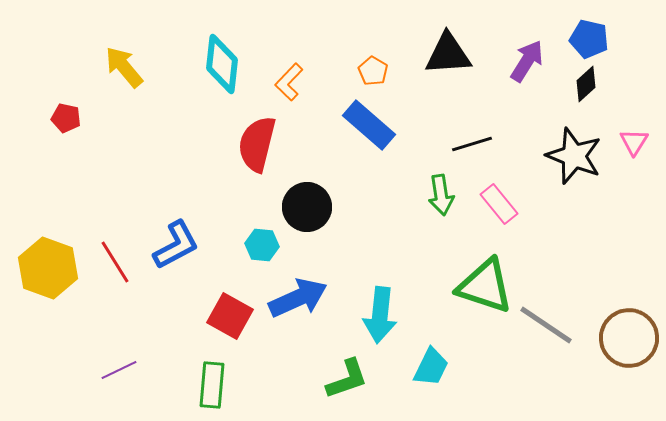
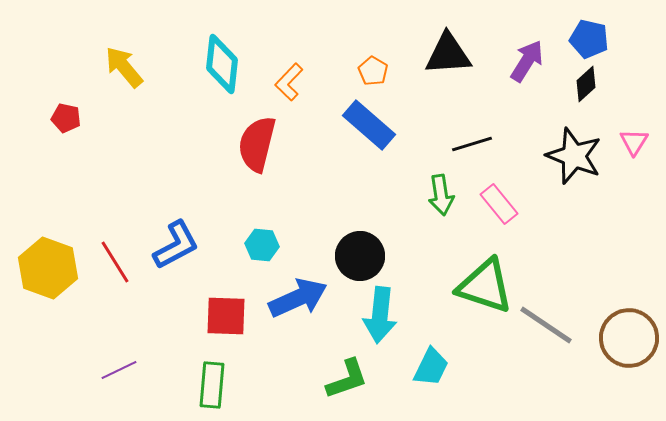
black circle: moved 53 px right, 49 px down
red square: moved 4 px left; rotated 27 degrees counterclockwise
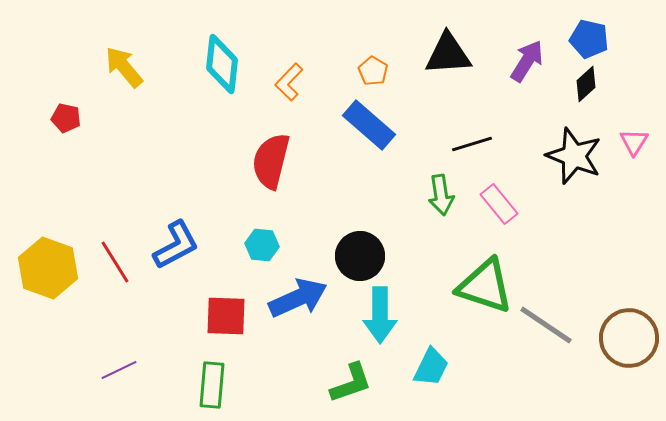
red semicircle: moved 14 px right, 17 px down
cyan arrow: rotated 6 degrees counterclockwise
green L-shape: moved 4 px right, 4 px down
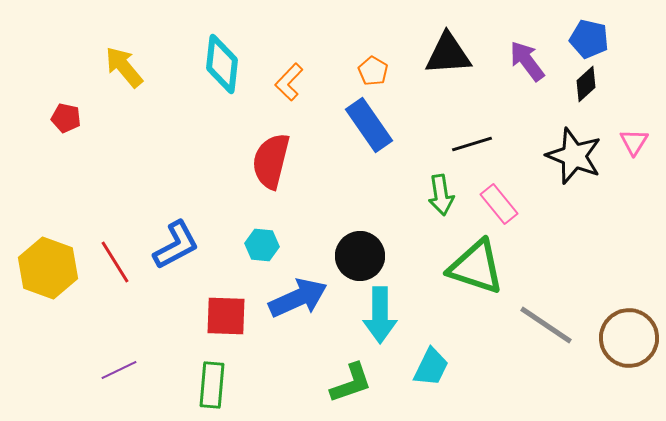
purple arrow: rotated 69 degrees counterclockwise
blue rectangle: rotated 14 degrees clockwise
green triangle: moved 9 px left, 19 px up
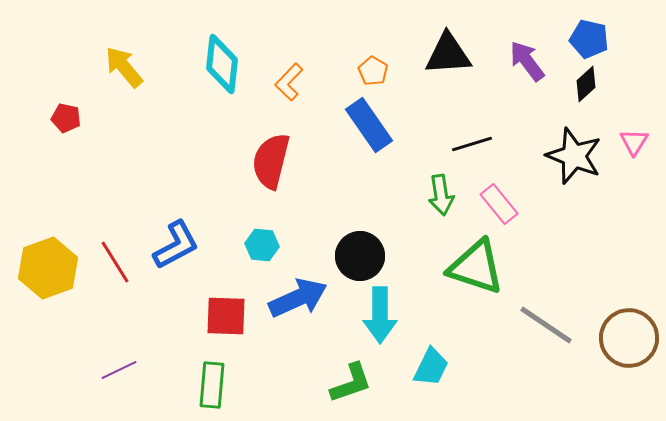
yellow hexagon: rotated 20 degrees clockwise
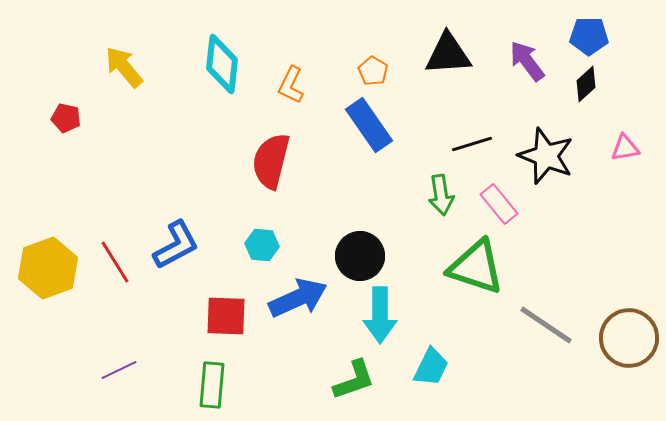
blue pentagon: moved 3 px up; rotated 12 degrees counterclockwise
orange L-shape: moved 2 px right, 3 px down; rotated 18 degrees counterclockwise
pink triangle: moved 9 px left, 6 px down; rotated 48 degrees clockwise
black star: moved 28 px left
green L-shape: moved 3 px right, 3 px up
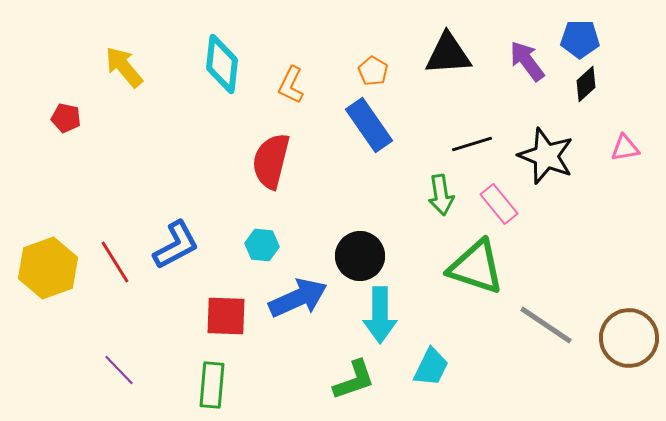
blue pentagon: moved 9 px left, 3 px down
purple line: rotated 72 degrees clockwise
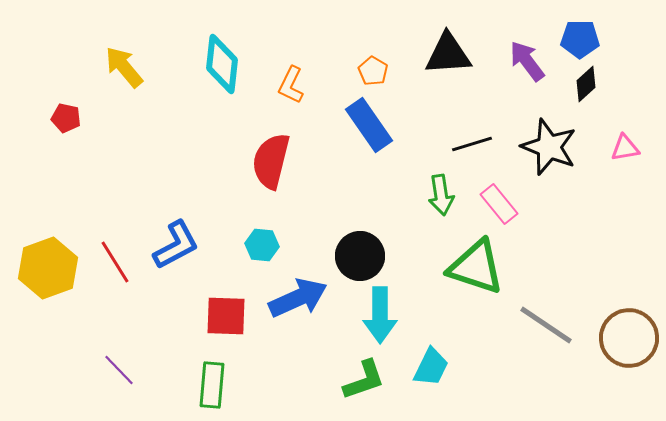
black star: moved 3 px right, 9 px up
green L-shape: moved 10 px right
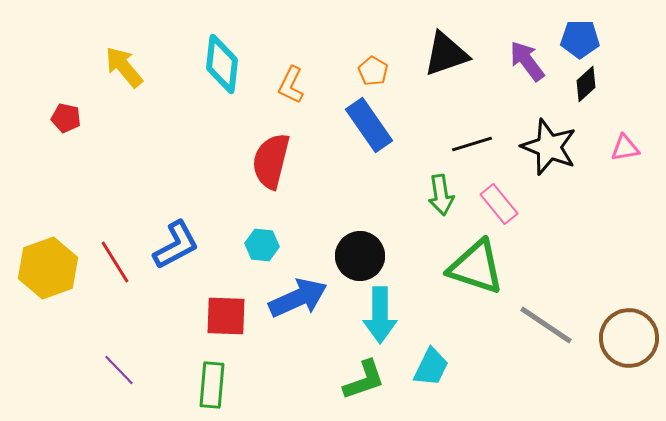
black triangle: moved 2 px left; rotated 15 degrees counterclockwise
